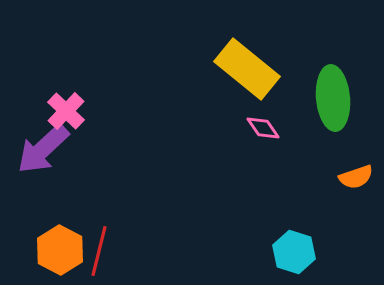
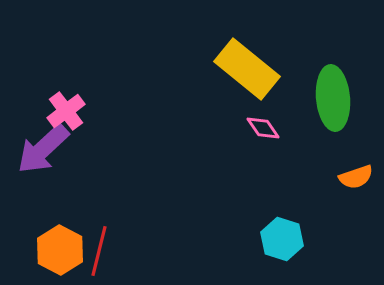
pink cross: rotated 9 degrees clockwise
cyan hexagon: moved 12 px left, 13 px up
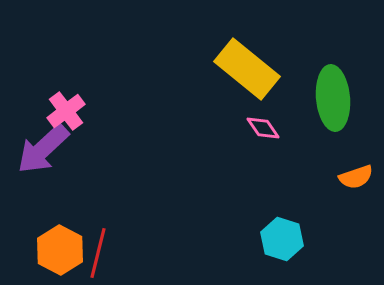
red line: moved 1 px left, 2 px down
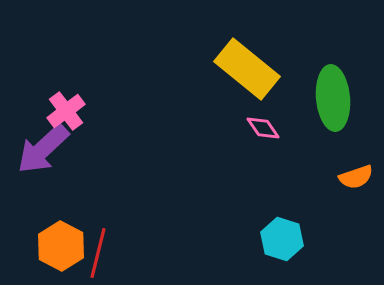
orange hexagon: moved 1 px right, 4 px up
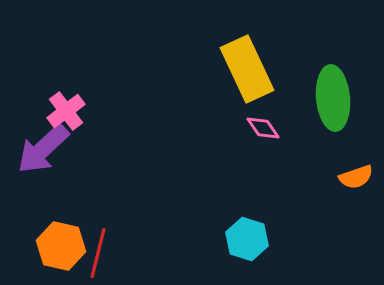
yellow rectangle: rotated 26 degrees clockwise
cyan hexagon: moved 35 px left
orange hexagon: rotated 15 degrees counterclockwise
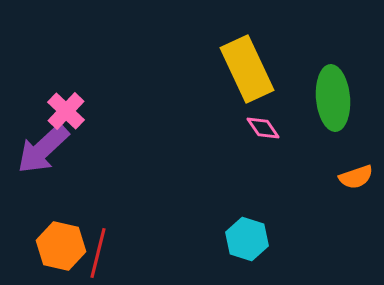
pink cross: rotated 9 degrees counterclockwise
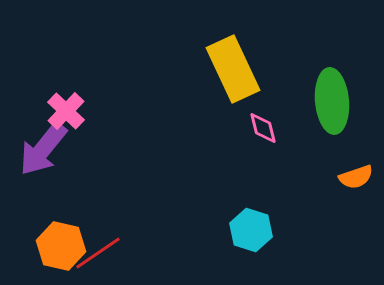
yellow rectangle: moved 14 px left
green ellipse: moved 1 px left, 3 px down
pink diamond: rotated 20 degrees clockwise
purple arrow: rotated 8 degrees counterclockwise
cyan hexagon: moved 4 px right, 9 px up
red line: rotated 42 degrees clockwise
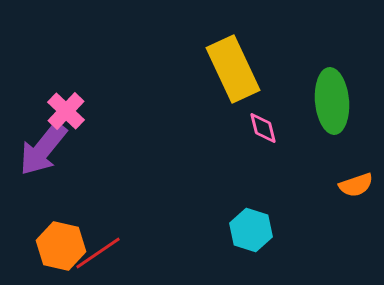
orange semicircle: moved 8 px down
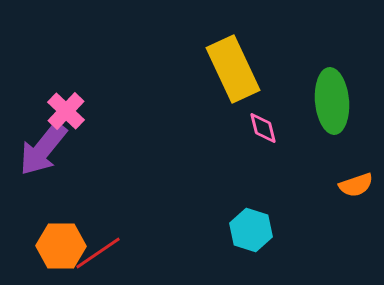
orange hexagon: rotated 12 degrees counterclockwise
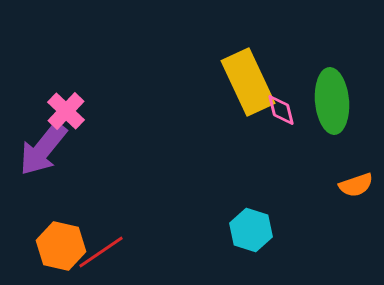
yellow rectangle: moved 15 px right, 13 px down
pink diamond: moved 18 px right, 18 px up
orange hexagon: rotated 12 degrees clockwise
red line: moved 3 px right, 1 px up
